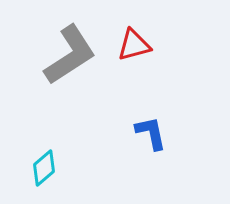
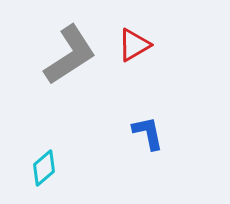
red triangle: rotated 15 degrees counterclockwise
blue L-shape: moved 3 px left
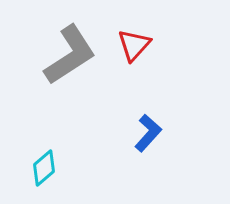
red triangle: rotated 18 degrees counterclockwise
blue L-shape: rotated 54 degrees clockwise
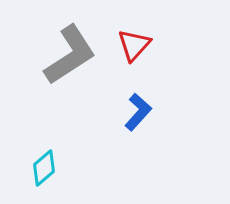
blue L-shape: moved 10 px left, 21 px up
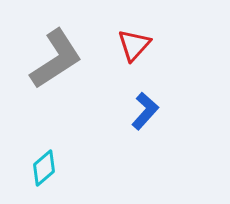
gray L-shape: moved 14 px left, 4 px down
blue L-shape: moved 7 px right, 1 px up
